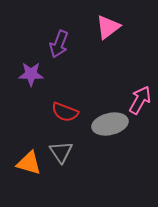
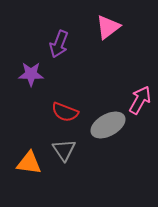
gray ellipse: moved 2 px left, 1 px down; rotated 16 degrees counterclockwise
gray triangle: moved 3 px right, 2 px up
orange triangle: rotated 8 degrees counterclockwise
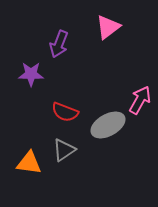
gray triangle: rotated 30 degrees clockwise
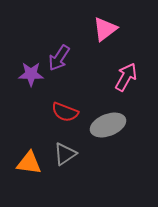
pink triangle: moved 3 px left, 2 px down
purple arrow: moved 14 px down; rotated 12 degrees clockwise
pink arrow: moved 14 px left, 23 px up
gray ellipse: rotated 8 degrees clockwise
gray triangle: moved 1 px right, 4 px down
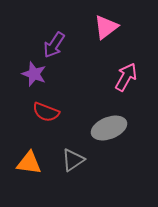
pink triangle: moved 1 px right, 2 px up
purple arrow: moved 5 px left, 13 px up
purple star: moved 3 px right; rotated 20 degrees clockwise
red semicircle: moved 19 px left
gray ellipse: moved 1 px right, 3 px down
gray triangle: moved 8 px right, 6 px down
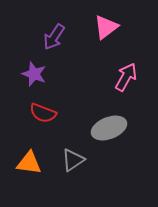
purple arrow: moved 8 px up
red semicircle: moved 3 px left, 1 px down
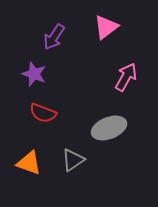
orange triangle: rotated 12 degrees clockwise
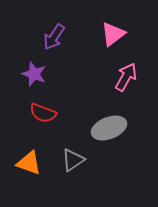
pink triangle: moved 7 px right, 7 px down
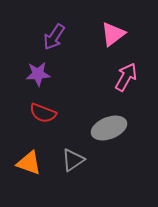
purple star: moved 4 px right; rotated 25 degrees counterclockwise
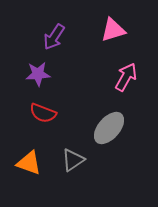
pink triangle: moved 4 px up; rotated 20 degrees clockwise
gray ellipse: rotated 28 degrees counterclockwise
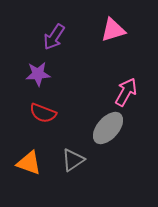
pink arrow: moved 15 px down
gray ellipse: moved 1 px left
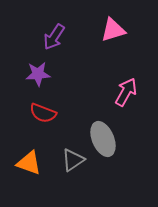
gray ellipse: moved 5 px left, 11 px down; rotated 64 degrees counterclockwise
